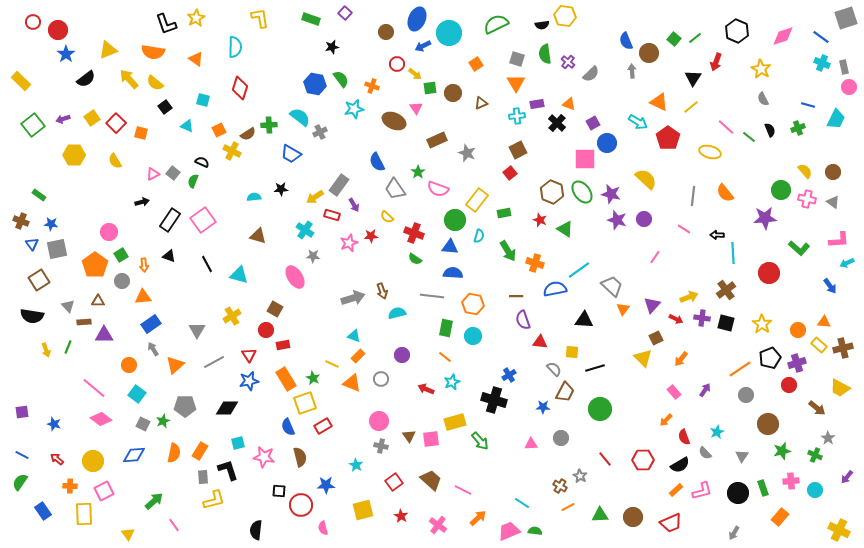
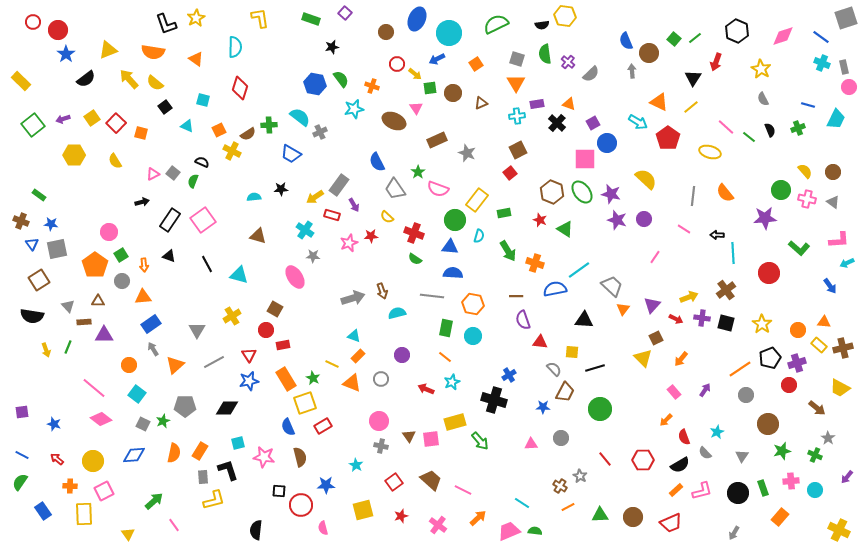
blue arrow at (423, 46): moved 14 px right, 13 px down
red star at (401, 516): rotated 24 degrees clockwise
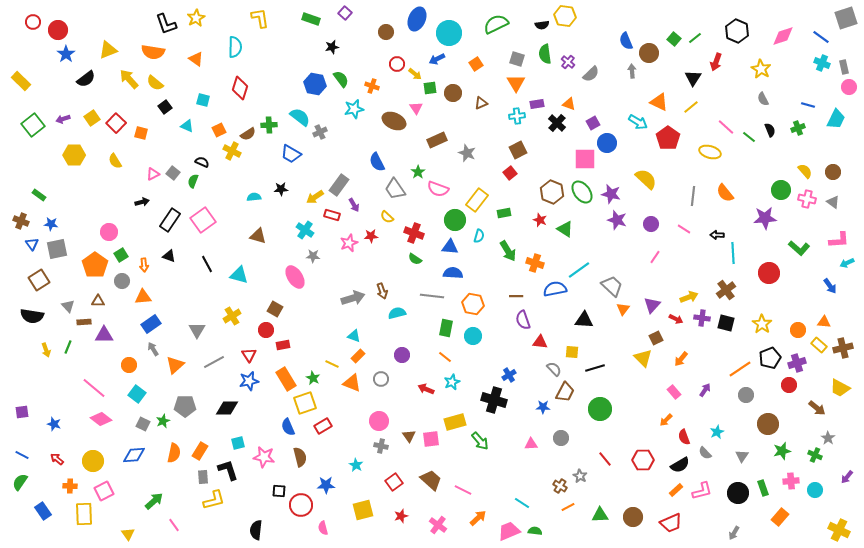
purple circle at (644, 219): moved 7 px right, 5 px down
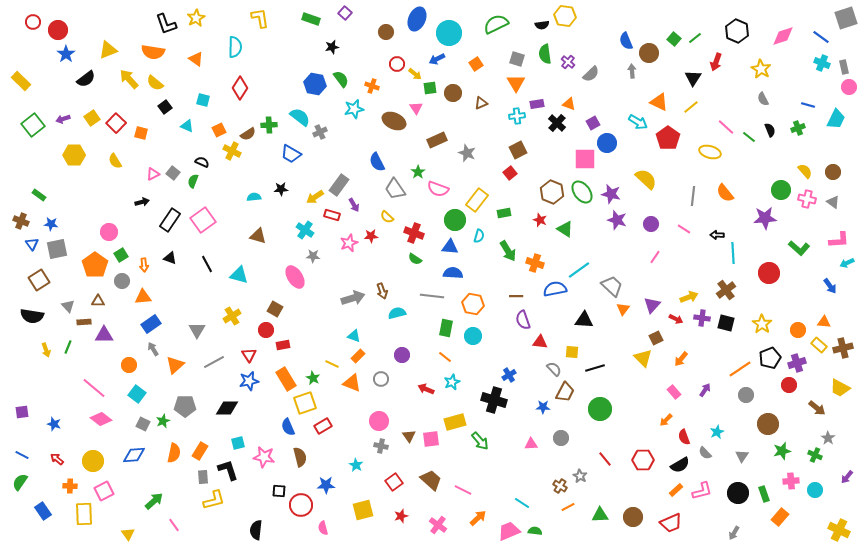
red diamond at (240, 88): rotated 15 degrees clockwise
black triangle at (169, 256): moved 1 px right, 2 px down
green rectangle at (763, 488): moved 1 px right, 6 px down
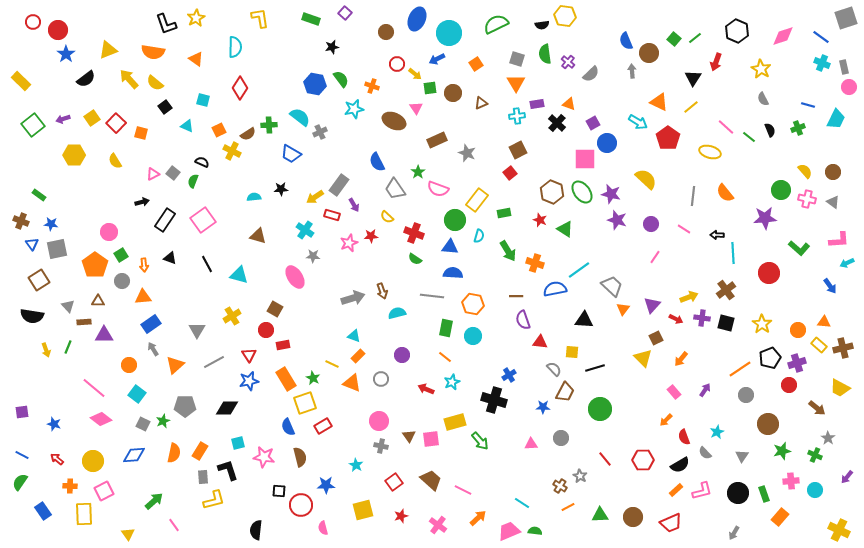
black rectangle at (170, 220): moved 5 px left
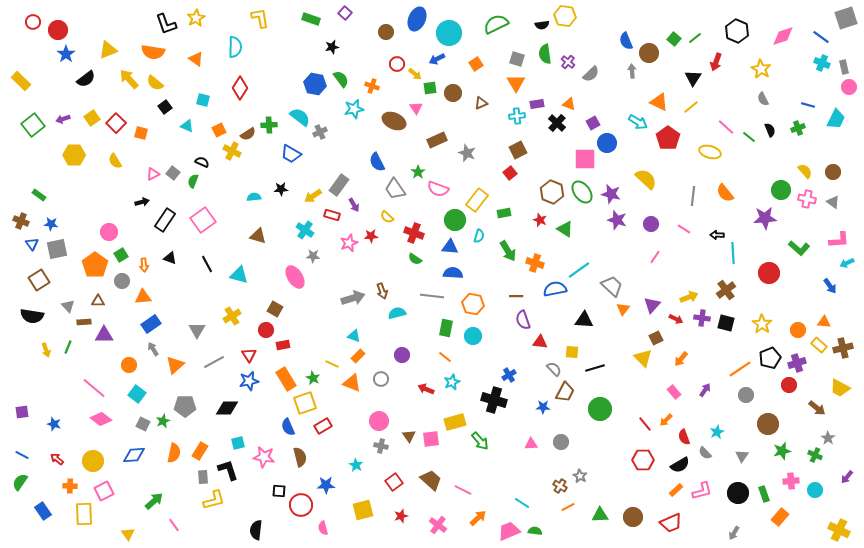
yellow arrow at (315, 197): moved 2 px left, 1 px up
gray circle at (561, 438): moved 4 px down
red line at (605, 459): moved 40 px right, 35 px up
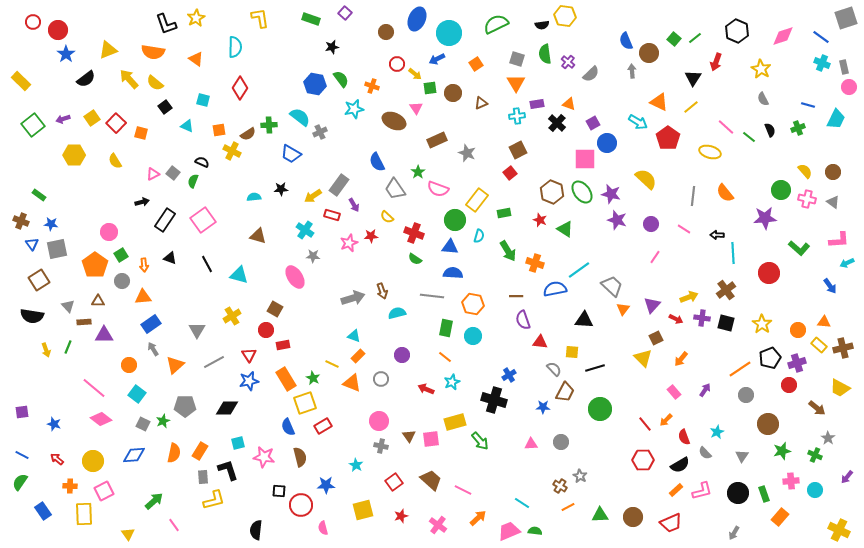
orange square at (219, 130): rotated 16 degrees clockwise
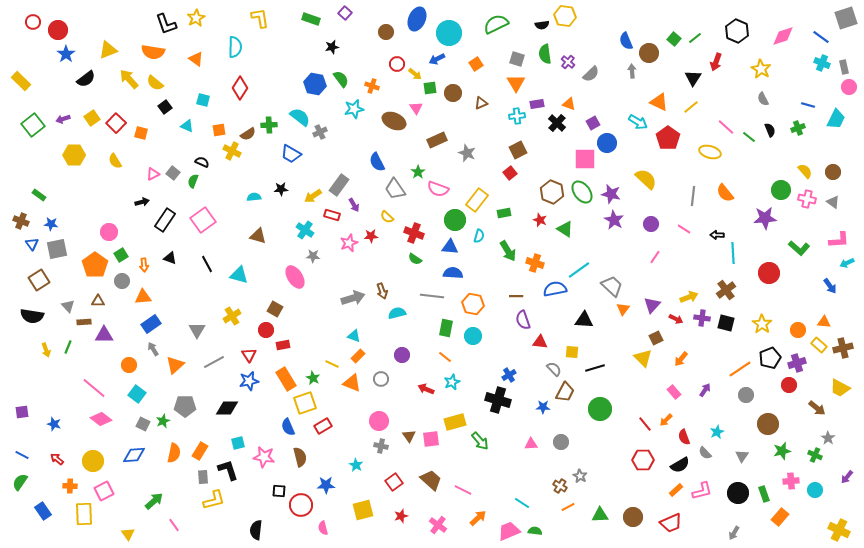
purple star at (617, 220): moved 3 px left; rotated 12 degrees clockwise
black cross at (494, 400): moved 4 px right
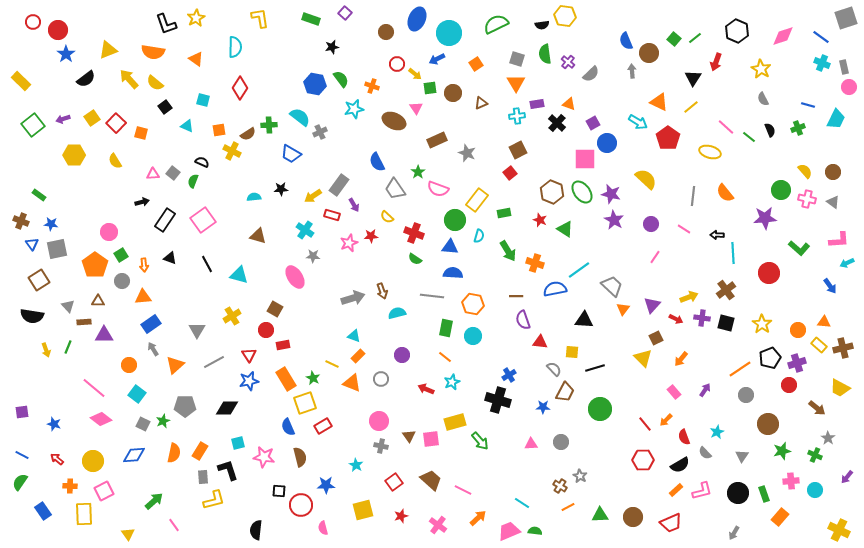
pink triangle at (153, 174): rotated 24 degrees clockwise
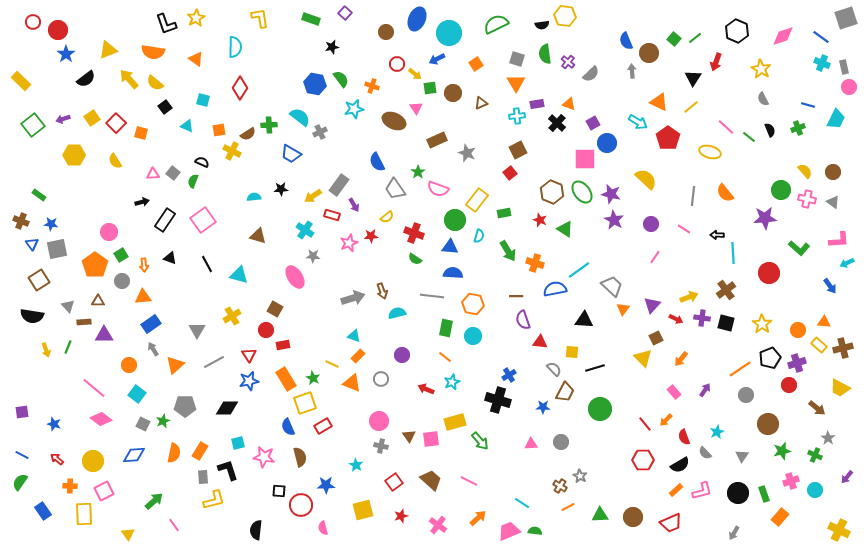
yellow semicircle at (387, 217): rotated 80 degrees counterclockwise
pink cross at (791, 481): rotated 14 degrees counterclockwise
pink line at (463, 490): moved 6 px right, 9 px up
